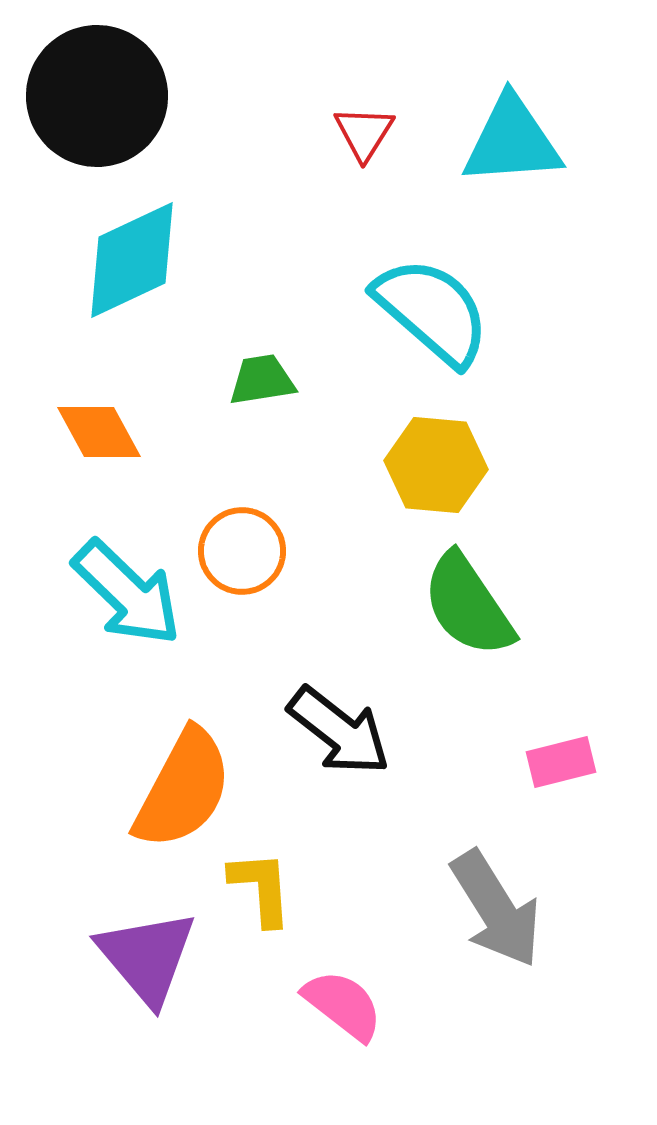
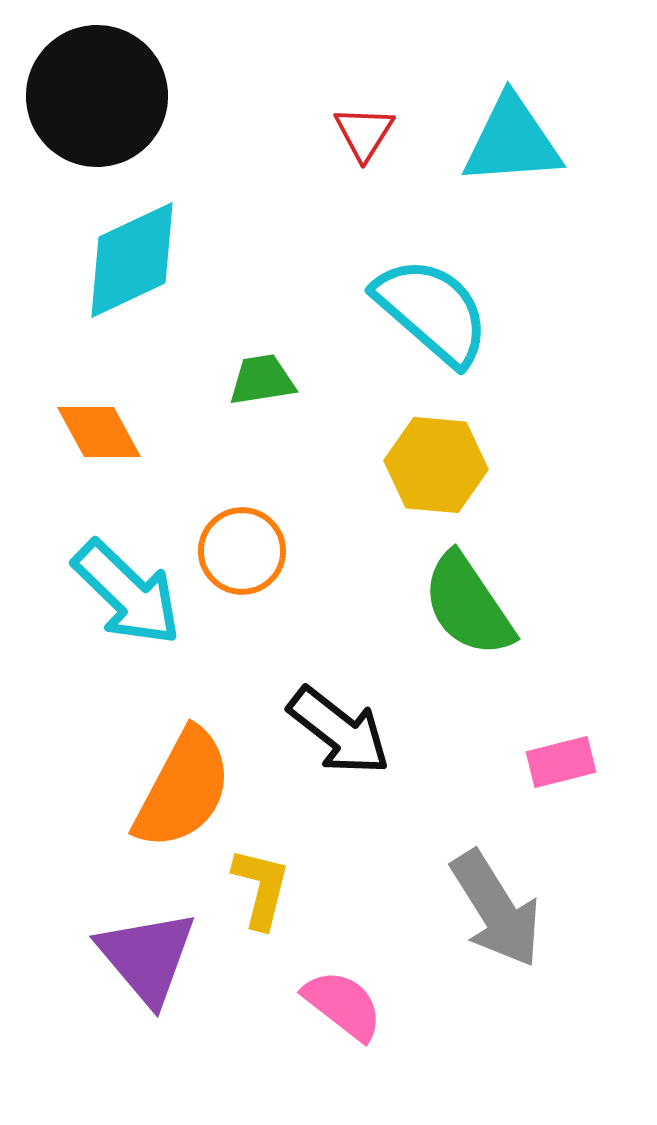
yellow L-shape: rotated 18 degrees clockwise
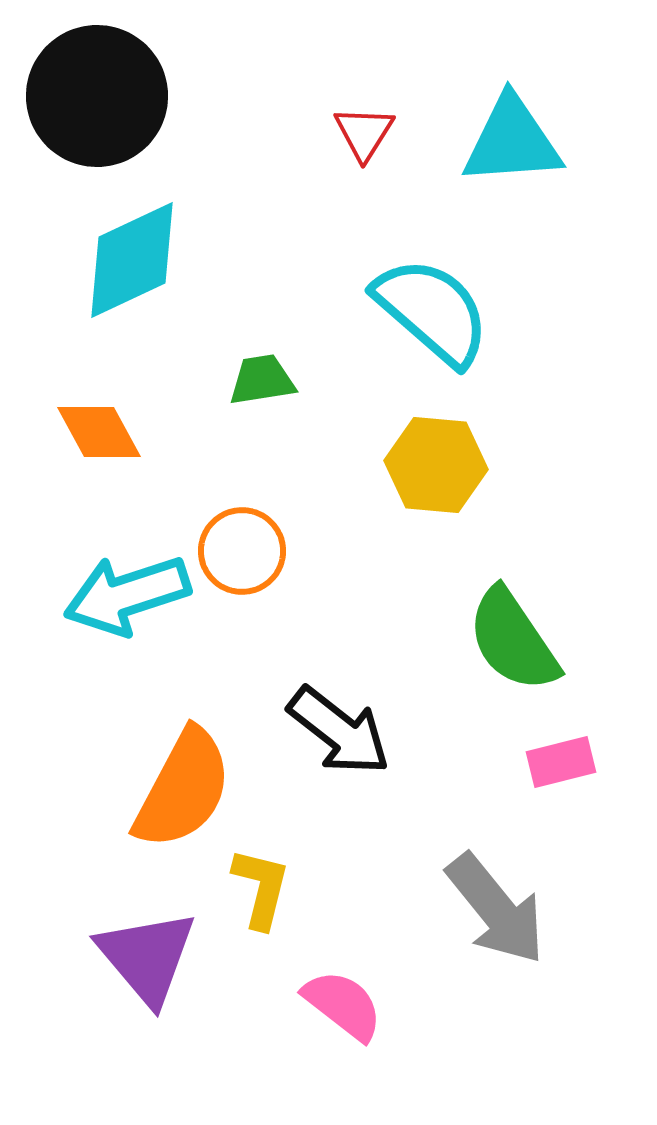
cyan arrow: moved 2 px down; rotated 118 degrees clockwise
green semicircle: moved 45 px right, 35 px down
gray arrow: rotated 7 degrees counterclockwise
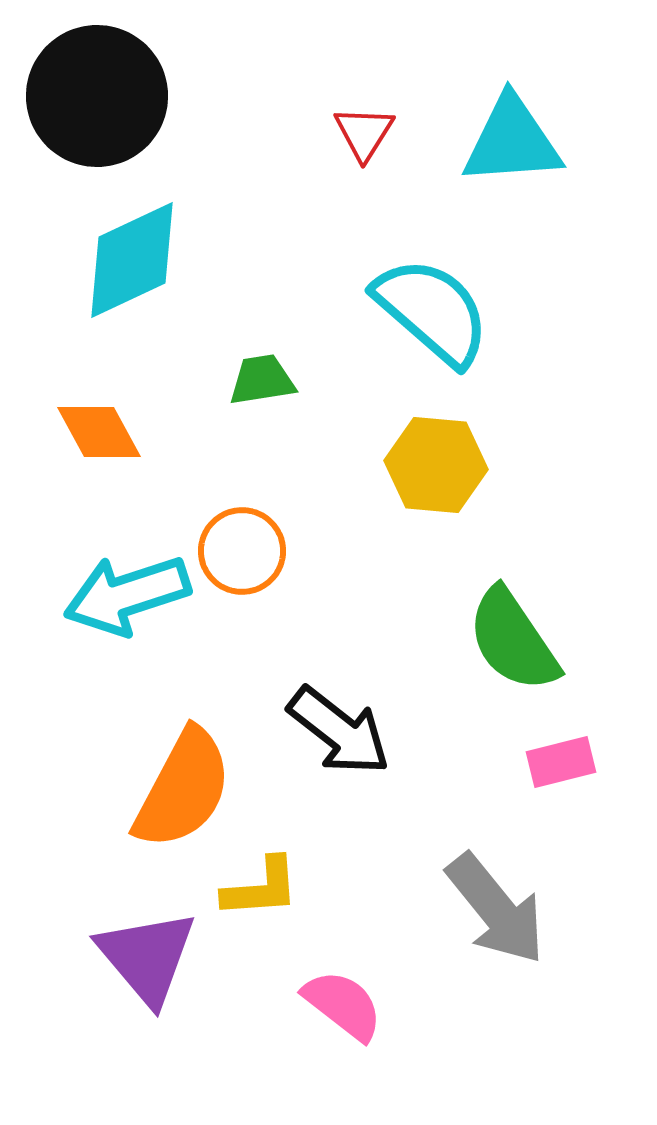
yellow L-shape: rotated 72 degrees clockwise
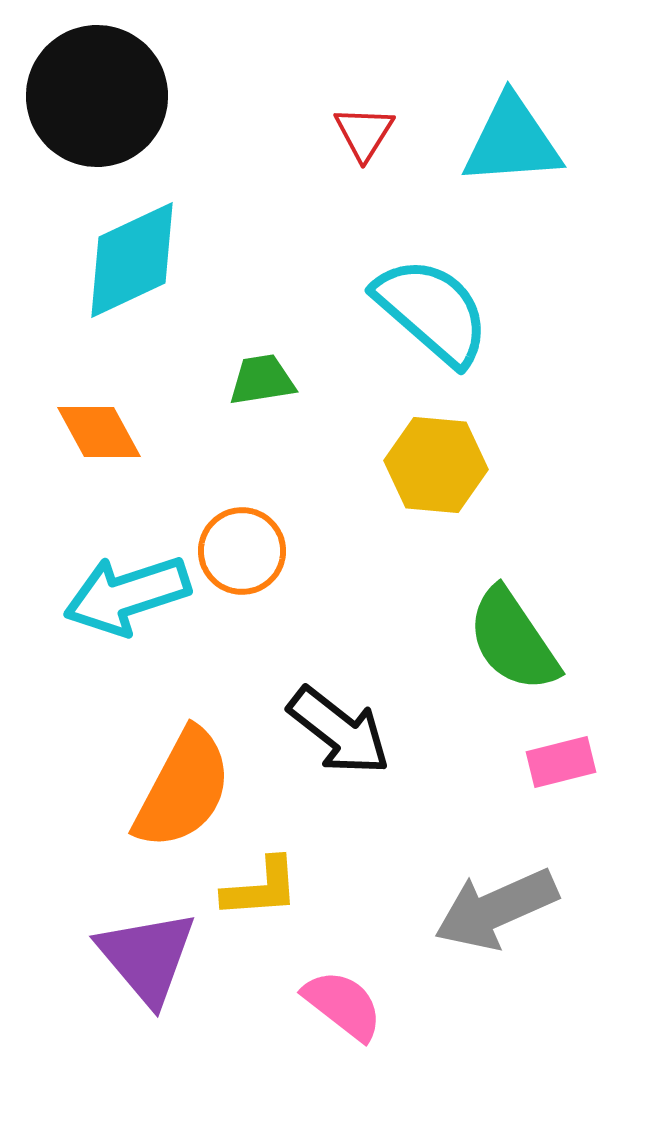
gray arrow: rotated 105 degrees clockwise
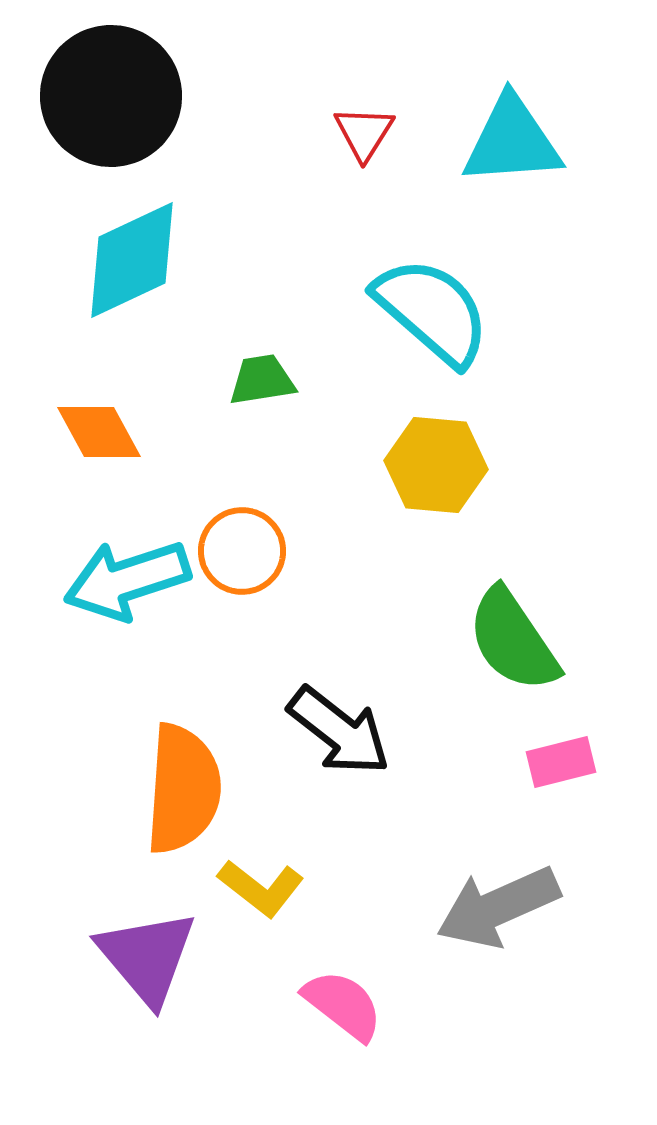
black circle: moved 14 px right
cyan arrow: moved 15 px up
orange semicircle: rotated 24 degrees counterclockwise
yellow L-shape: rotated 42 degrees clockwise
gray arrow: moved 2 px right, 2 px up
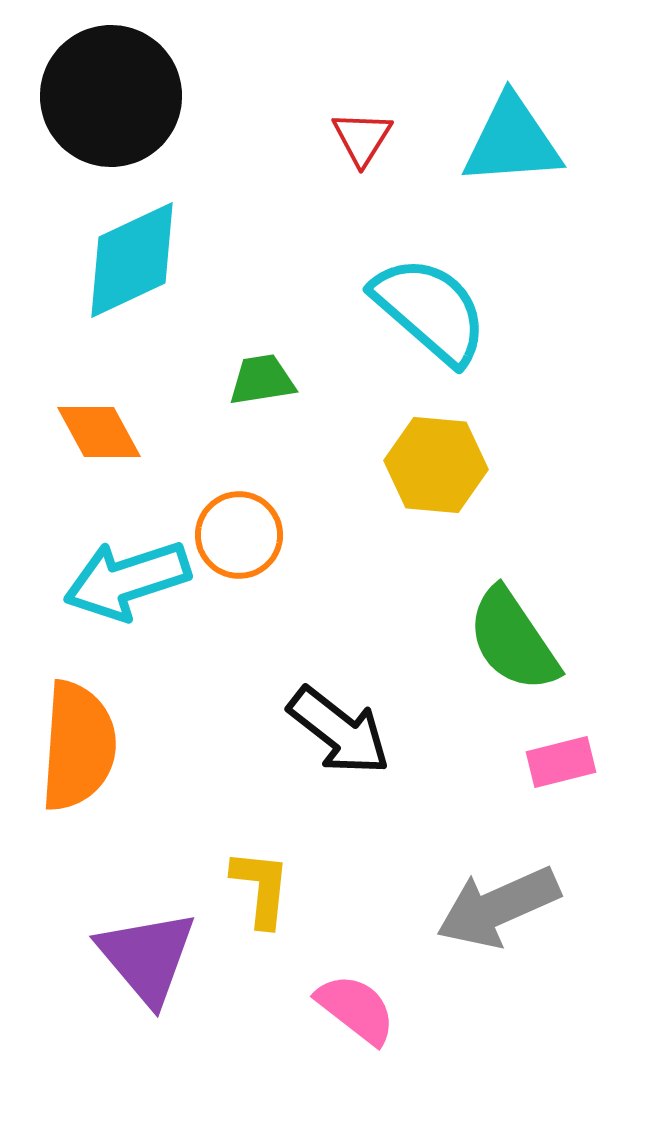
red triangle: moved 2 px left, 5 px down
cyan semicircle: moved 2 px left, 1 px up
orange circle: moved 3 px left, 16 px up
orange semicircle: moved 105 px left, 43 px up
yellow L-shape: rotated 122 degrees counterclockwise
pink semicircle: moved 13 px right, 4 px down
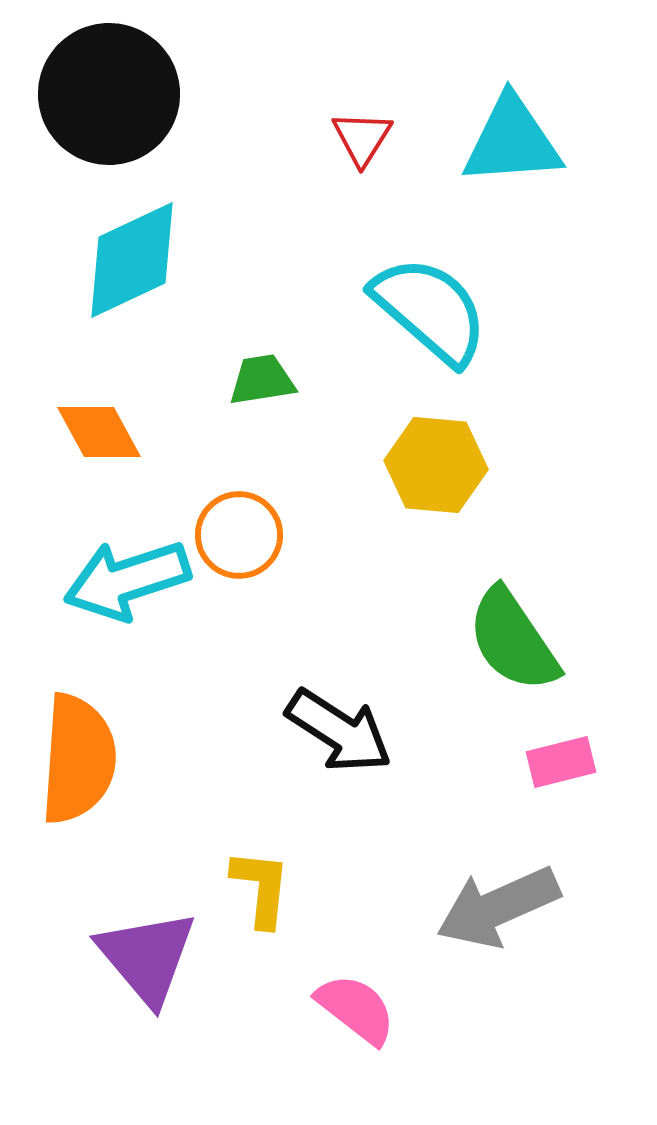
black circle: moved 2 px left, 2 px up
black arrow: rotated 5 degrees counterclockwise
orange semicircle: moved 13 px down
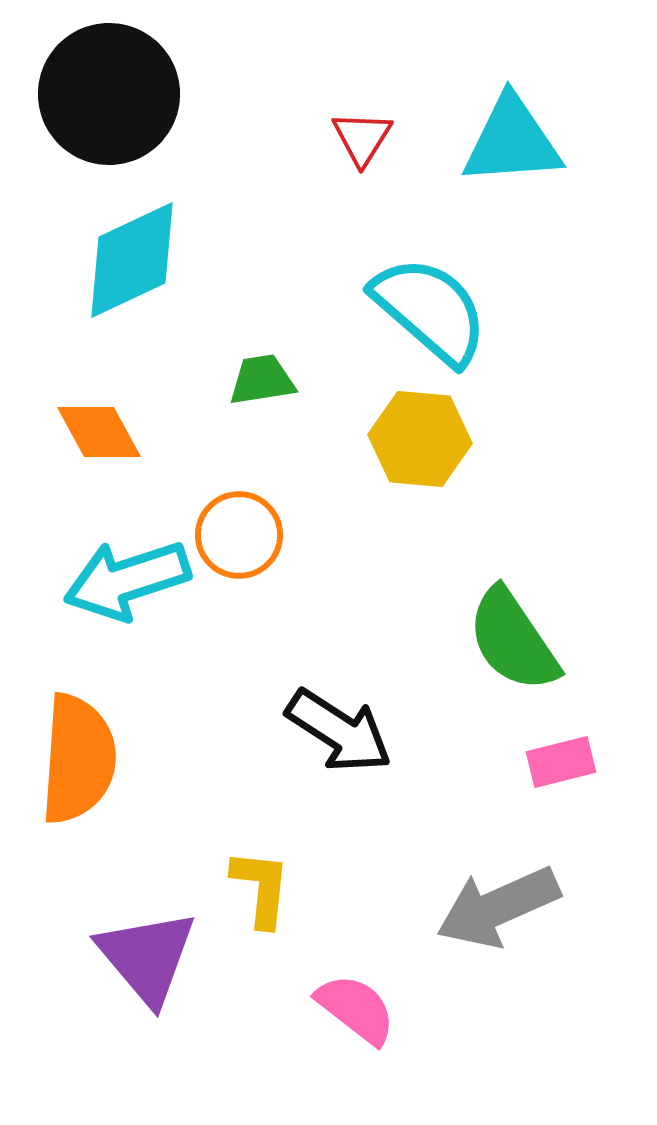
yellow hexagon: moved 16 px left, 26 px up
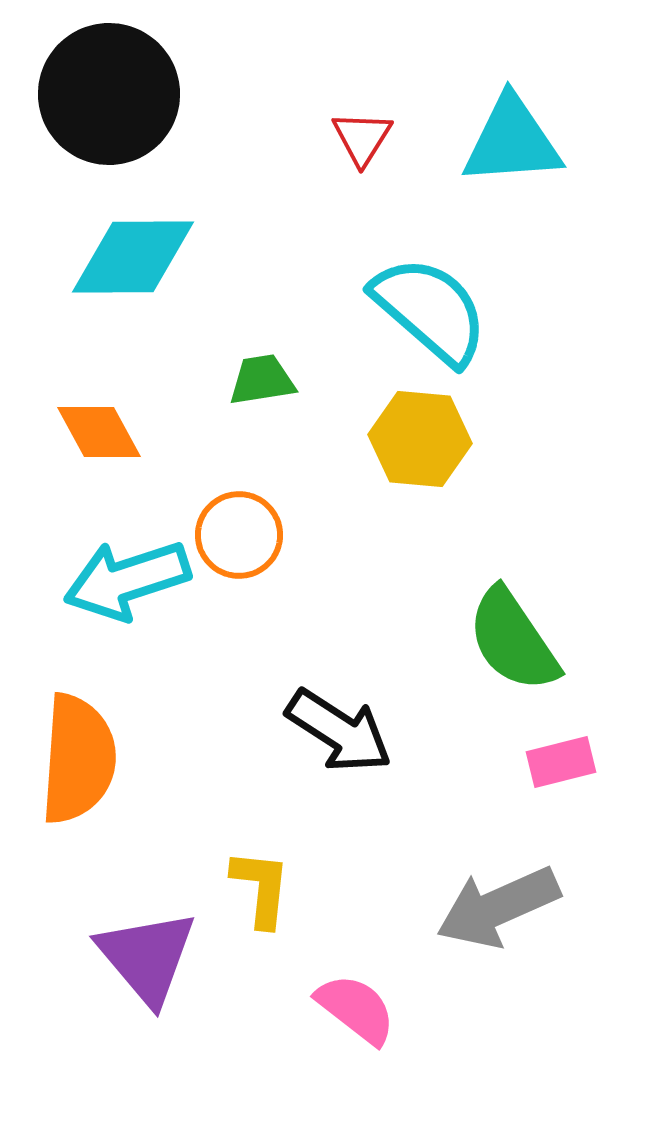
cyan diamond: moved 1 px right, 3 px up; rotated 25 degrees clockwise
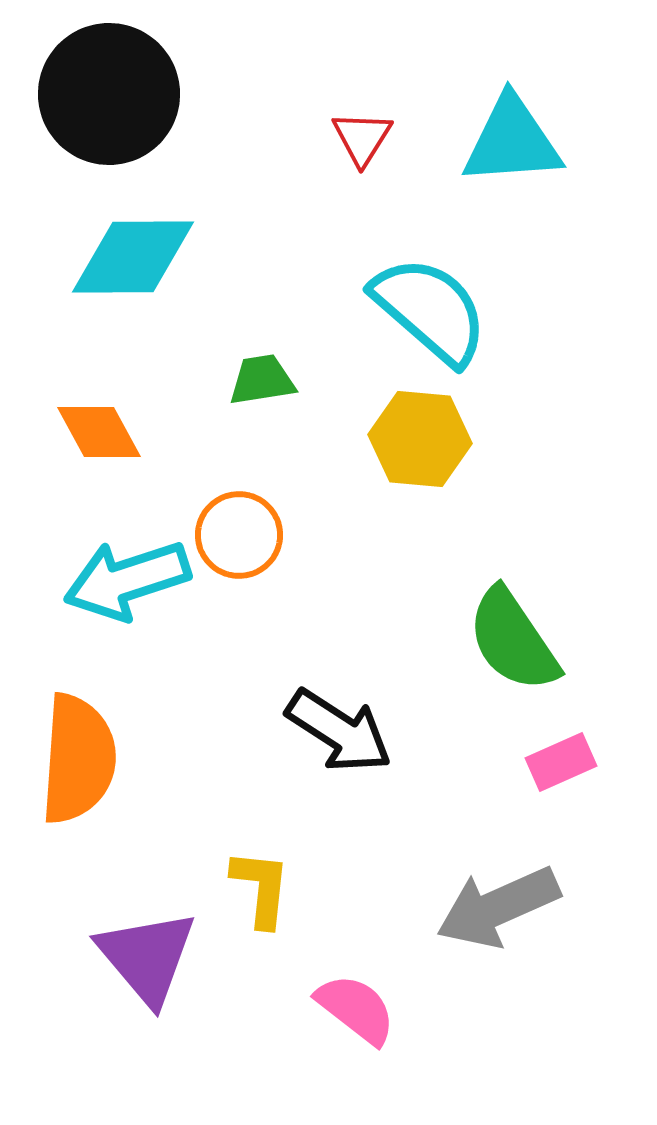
pink rectangle: rotated 10 degrees counterclockwise
